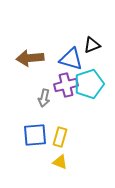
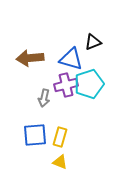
black triangle: moved 1 px right, 3 px up
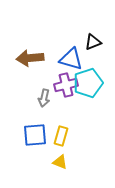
cyan pentagon: moved 1 px left, 1 px up
yellow rectangle: moved 1 px right, 1 px up
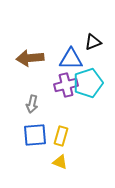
blue triangle: rotated 15 degrees counterclockwise
gray arrow: moved 12 px left, 6 px down
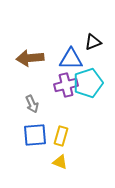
gray arrow: rotated 36 degrees counterclockwise
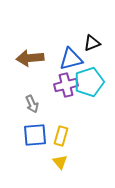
black triangle: moved 1 px left, 1 px down
blue triangle: rotated 15 degrees counterclockwise
cyan pentagon: moved 1 px right, 1 px up
yellow triangle: rotated 28 degrees clockwise
